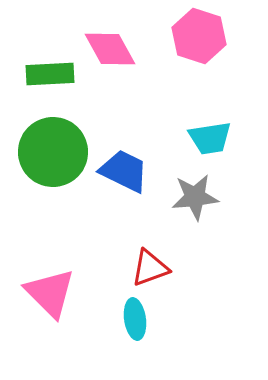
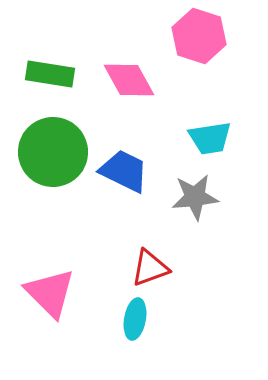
pink diamond: moved 19 px right, 31 px down
green rectangle: rotated 12 degrees clockwise
cyan ellipse: rotated 18 degrees clockwise
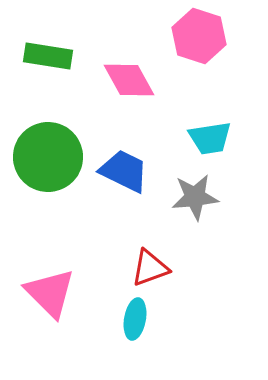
green rectangle: moved 2 px left, 18 px up
green circle: moved 5 px left, 5 px down
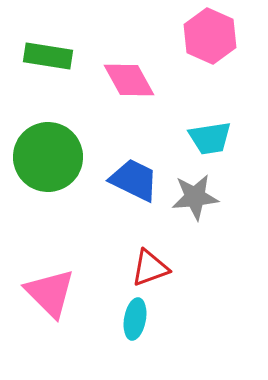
pink hexagon: moved 11 px right; rotated 6 degrees clockwise
blue trapezoid: moved 10 px right, 9 px down
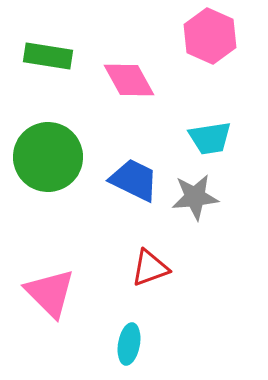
cyan ellipse: moved 6 px left, 25 px down
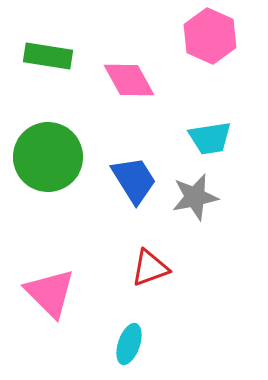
blue trapezoid: rotated 32 degrees clockwise
gray star: rotated 6 degrees counterclockwise
cyan ellipse: rotated 9 degrees clockwise
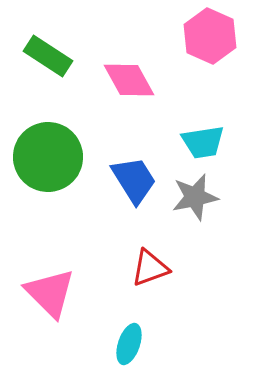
green rectangle: rotated 24 degrees clockwise
cyan trapezoid: moved 7 px left, 4 px down
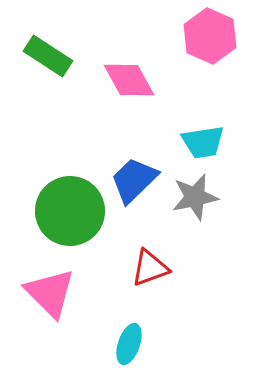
green circle: moved 22 px right, 54 px down
blue trapezoid: rotated 102 degrees counterclockwise
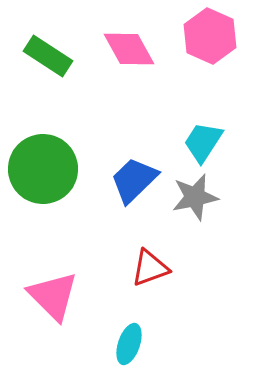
pink diamond: moved 31 px up
cyan trapezoid: rotated 132 degrees clockwise
green circle: moved 27 px left, 42 px up
pink triangle: moved 3 px right, 3 px down
